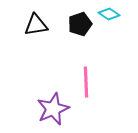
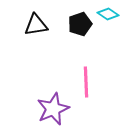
cyan diamond: moved 1 px left
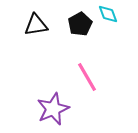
cyan diamond: rotated 35 degrees clockwise
black pentagon: rotated 10 degrees counterclockwise
pink line: moved 1 px right, 5 px up; rotated 28 degrees counterclockwise
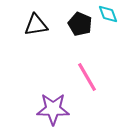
black pentagon: rotated 20 degrees counterclockwise
purple star: rotated 24 degrees clockwise
